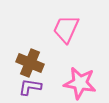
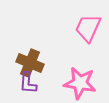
pink trapezoid: moved 22 px right, 1 px up
purple L-shape: moved 2 px left, 4 px up; rotated 95 degrees counterclockwise
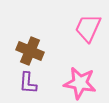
brown cross: moved 12 px up
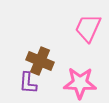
brown cross: moved 10 px right, 10 px down
pink star: rotated 8 degrees counterclockwise
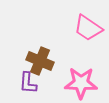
pink trapezoid: rotated 80 degrees counterclockwise
pink star: moved 1 px right
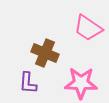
brown cross: moved 5 px right, 8 px up
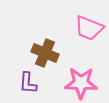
pink trapezoid: moved 1 px right; rotated 12 degrees counterclockwise
